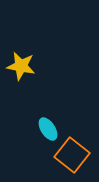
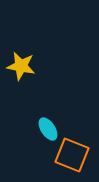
orange square: rotated 16 degrees counterclockwise
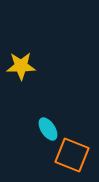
yellow star: rotated 12 degrees counterclockwise
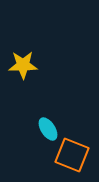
yellow star: moved 2 px right, 1 px up
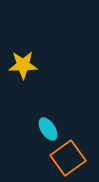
orange square: moved 4 px left, 3 px down; rotated 32 degrees clockwise
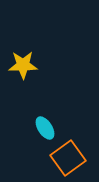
cyan ellipse: moved 3 px left, 1 px up
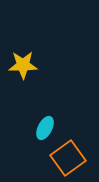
cyan ellipse: rotated 60 degrees clockwise
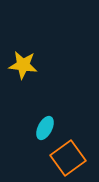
yellow star: rotated 8 degrees clockwise
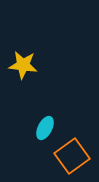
orange square: moved 4 px right, 2 px up
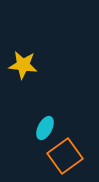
orange square: moved 7 px left
